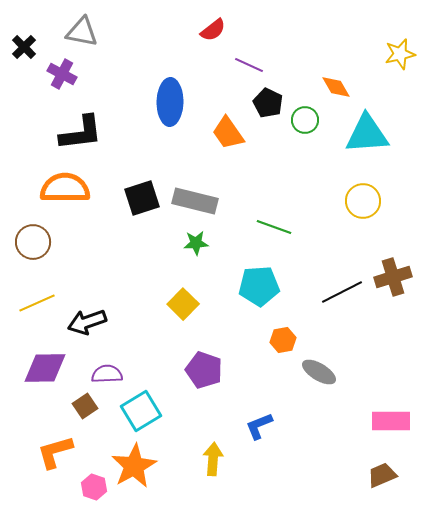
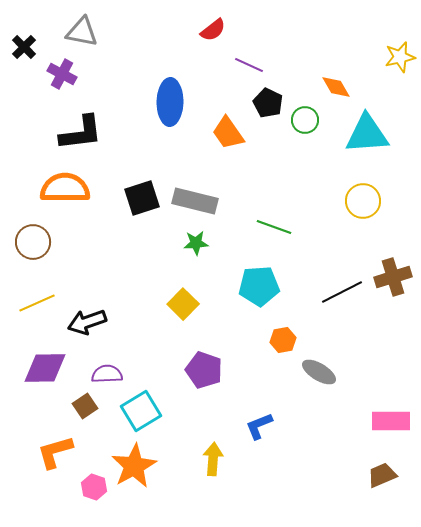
yellow star: moved 3 px down
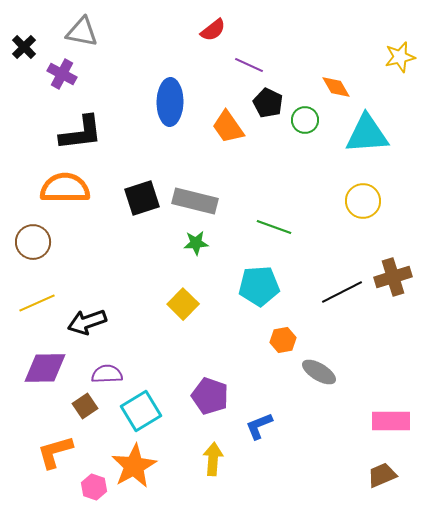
orange trapezoid: moved 6 px up
purple pentagon: moved 6 px right, 26 px down
